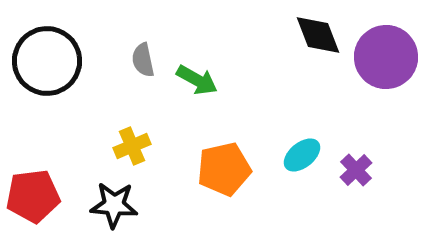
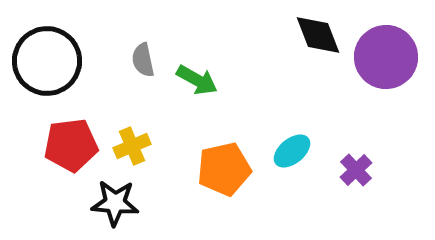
cyan ellipse: moved 10 px left, 4 px up
red pentagon: moved 38 px right, 51 px up
black star: moved 1 px right, 2 px up
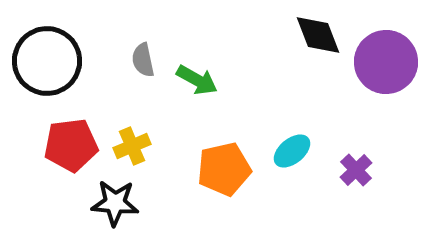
purple circle: moved 5 px down
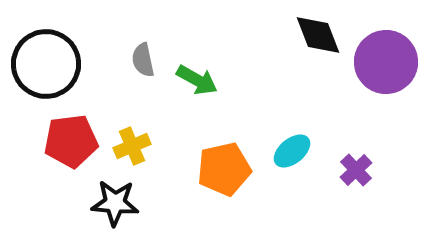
black circle: moved 1 px left, 3 px down
red pentagon: moved 4 px up
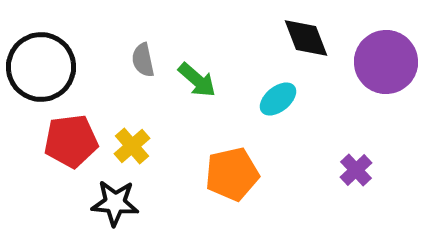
black diamond: moved 12 px left, 3 px down
black circle: moved 5 px left, 3 px down
green arrow: rotated 12 degrees clockwise
yellow cross: rotated 18 degrees counterclockwise
cyan ellipse: moved 14 px left, 52 px up
orange pentagon: moved 8 px right, 5 px down
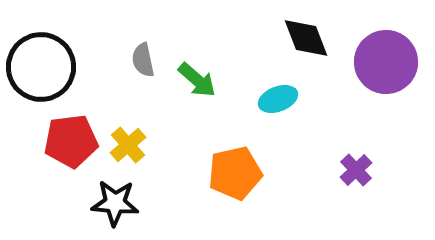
cyan ellipse: rotated 18 degrees clockwise
yellow cross: moved 4 px left, 1 px up
orange pentagon: moved 3 px right, 1 px up
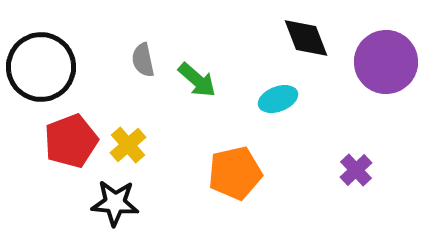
red pentagon: rotated 14 degrees counterclockwise
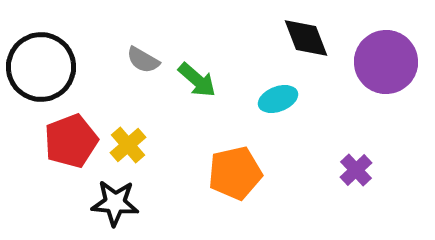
gray semicircle: rotated 48 degrees counterclockwise
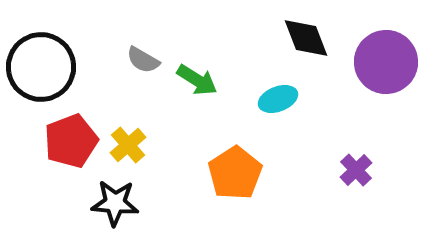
green arrow: rotated 9 degrees counterclockwise
orange pentagon: rotated 20 degrees counterclockwise
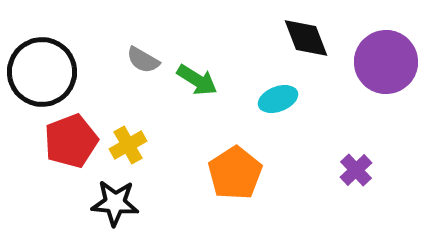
black circle: moved 1 px right, 5 px down
yellow cross: rotated 12 degrees clockwise
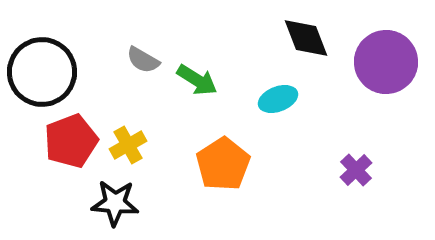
orange pentagon: moved 12 px left, 9 px up
